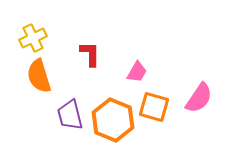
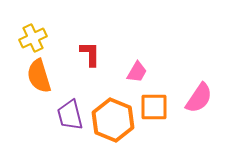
orange square: rotated 16 degrees counterclockwise
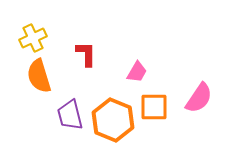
red L-shape: moved 4 px left
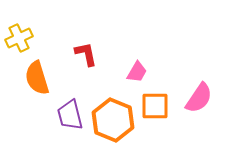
yellow cross: moved 14 px left
red L-shape: rotated 12 degrees counterclockwise
orange semicircle: moved 2 px left, 2 px down
orange square: moved 1 px right, 1 px up
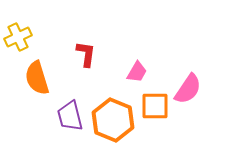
yellow cross: moved 1 px left, 1 px up
red L-shape: rotated 20 degrees clockwise
pink semicircle: moved 11 px left, 9 px up
purple trapezoid: moved 1 px down
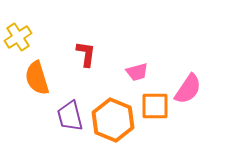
yellow cross: rotated 8 degrees counterclockwise
pink trapezoid: rotated 45 degrees clockwise
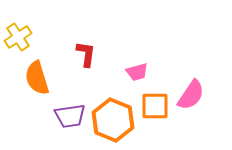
pink semicircle: moved 3 px right, 6 px down
purple trapezoid: rotated 84 degrees counterclockwise
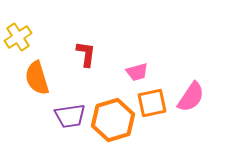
pink semicircle: moved 2 px down
orange square: moved 3 px left, 3 px up; rotated 12 degrees counterclockwise
orange hexagon: rotated 21 degrees clockwise
